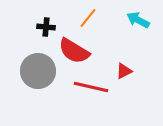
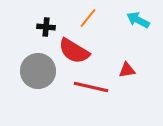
red triangle: moved 3 px right, 1 px up; rotated 18 degrees clockwise
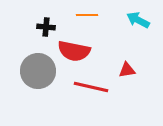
orange line: moved 1 px left, 3 px up; rotated 50 degrees clockwise
red semicircle: rotated 20 degrees counterclockwise
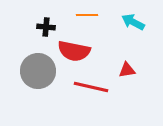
cyan arrow: moved 5 px left, 2 px down
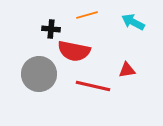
orange line: rotated 15 degrees counterclockwise
black cross: moved 5 px right, 2 px down
gray circle: moved 1 px right, 3 px down
red line: moved 2 px right, 1 px up
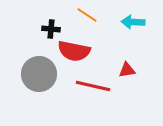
orange line: rotated 50 degrees clockwise
cyan arrow: rotated 25 degrees counterclockwise
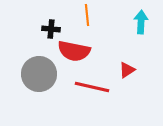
orange line: rotated 50 degrees clockwise
cyan arrow: moved 8 px right; rotated 90 degrees clockwise
red triangle: rotated 24 degrees counterclockwise
red line: moved 1 px left, 1 px down
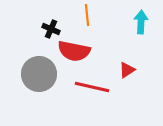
black cross: rotated 18 degrees clockwise
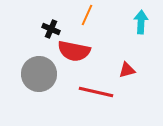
orange line: rotated 30 degrees clockwise
red triangle: rotated 18 degrees clockwise
red line: moved 4 px right, 5 px down
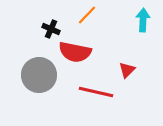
orange line: rotated 20 degrees clockwise
cyan arrow: moved 2 px right, 2 px up
red semicircle: moved 1 px right, 1 px down
red triangle: rotated 30 degrees counterclockwise
gray circle: moved 1 px down
